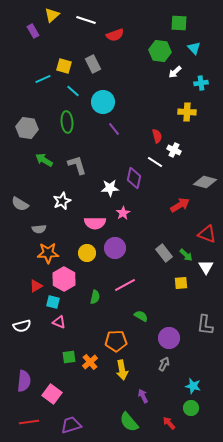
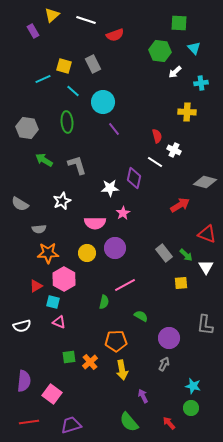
green semicircle at (95, 297): moved 9 px right, 5 px down
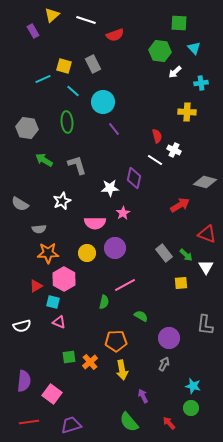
white line at (155, 162): moved 2 px up
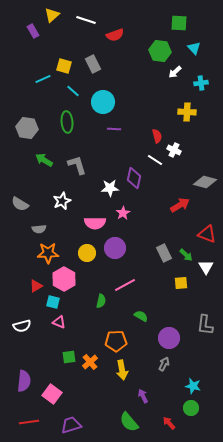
purple line at (114, 129): rotated 48 degrees counterclockwise
gray rectangle at (164, 253): rotated 12 degrees clockwise
green semicircle at (104, 302): moved 3 px left, 1 px up
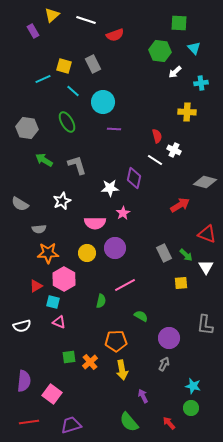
green ellipse at (67, 122): rotated 25 degrees counterclockwise
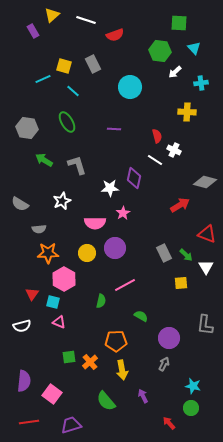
cyan circle at (103, 102): moved 27 px right, 15 px up
red triangle at (36, 286): moved 4 px left, 8 px down; rotated 24 degrees counterclockwise
green semicircle at (129, 422): moved 23 px left, 21 px up
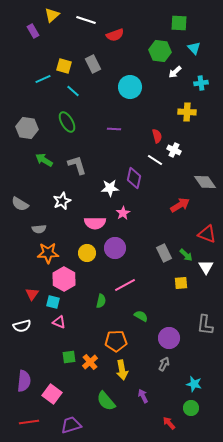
gray diamond at (205, 182): rotated 40 degrees clockwise
cyan star at (193, 386): moved 1 px right, 2 px up
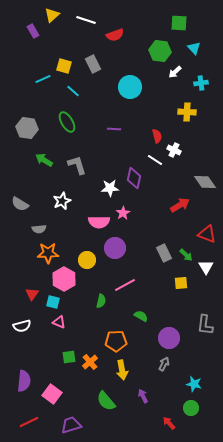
pink semicircle at (95, 223): moved 4 px right, 1 px up
yellow circle at (87, 253): moved 7 px down
red line at (29, 422): rotated 18 degrees counterclockwise
